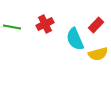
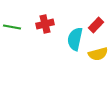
red cross: rotated 12 degrees clockwise
cyan semicircle: rotated 35 degrees clockwise
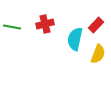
yellow semicircle: rotated 54 degrees counterclockwise
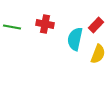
red cross: rotated 24 degrees clockwise
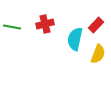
red cross: rotated 24 degrees counterclockwise
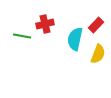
green line: moved 10 px right, 9 px down
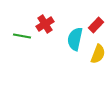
red cross: rotated 18 degrees counterclockwise
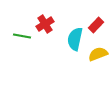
yellow semicircle: rotated 132 degrees counterclockwise
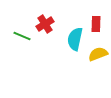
red rectangle: moved 1 px up; rotated 42 degrees counterclockwise
green line: rotated 12 degrees clockwise
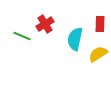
red rectangle: moved 4 px right
yellow semicircle: rotated 12 degrees counterclockwise
